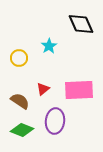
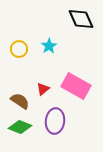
black diamond: moved 5 px up
yellow circle: moved 9 px up
pink rectangle: moved 3 px left, 4 px up; rotated 32 degrees clockwise
green diamond: moved 2 px left, 3 px up
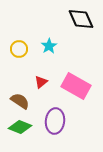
red triangle: moved 2 px left, 7 px up
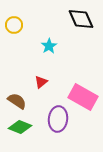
yellow circle: moved 5 px left, 24 px up
pink rectangle: moved 7 px right, 11 px down
brown semicircle: moved 3 px left
purple ellipse: moved 3 px right, 2 px up
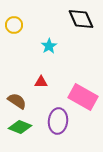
red triangle: rotated 40 degrees clockwise
purple ellipse: moved 2 px down
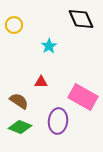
brown semicircle: moved 2 px right
